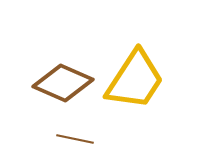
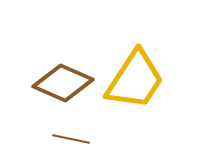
brown line: moved 4 px left
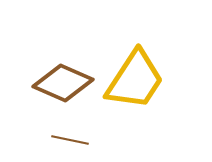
brown line: moved 1 px left, 1 px down
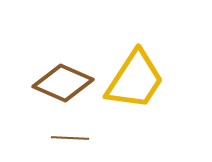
brown line: moved 2 px up; rotated 9 degrees counterclockwise
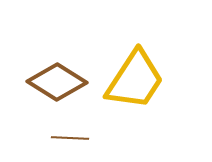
brown diamond: moved 6 px left, 1 px up; rotated 8 degrees clockwise
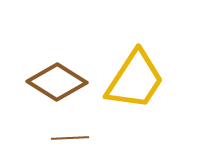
brown line: rotated 6 degrees counterclockwise
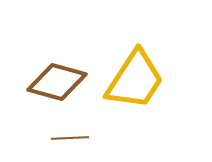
brown diamond: rotated 16 degrees counterclockwise
